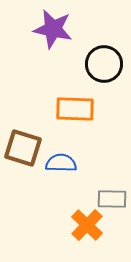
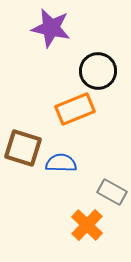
purple star: moved 2 px left, 1 px up
black circle: moved 6 px left, 7 px down
orange rectangle: rotated 24 degrees counterclockwise
gray rectangle: moved 7 px up; rotated 28 degrees clockwise
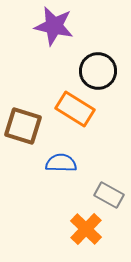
purple star: moved 3 px right, 2 px up
orange rectangle: rotated 54 degrees clockwise
brown square: moved 22 px up
gray rectangle: moved 3 px left, 3 px down
orange cross: moved 1 px left, 4 px down
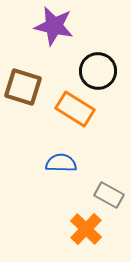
brown square: moved 39 px up
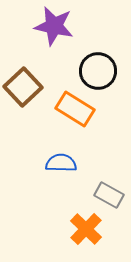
brown square: rotated 30 degrees clockwise
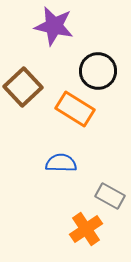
gray rectangle: moved 1 px right, 1 px down
orange cross: rotated 12 degrees clockwise
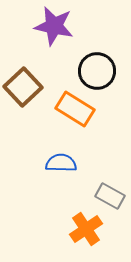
black circle: moved 1 px left
